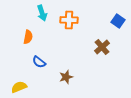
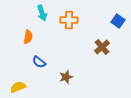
yellow semicircle: moved 1 px left
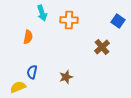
blue semicircle: moved 7 px left, 10 px down; rotated 64 degrees clockwise
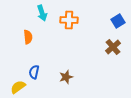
blue square: rotated 24 degrees clockwise
orange semicircle: rotated 16 degrees counterclockwise
brown cross: moved 11 px right
blue semicircle: moved 2 px right
yellow semicircle: rotated 14 degrees counterclockwise
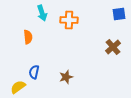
blue square: moved 1 px right, 7 px up; rotated 24 degrees clockwise
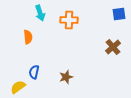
cyan arrow: moved 2 px left
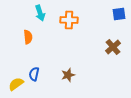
blue semicircle: moved 2 px down
brown star: moved 2 px right, 2 px up
yellow semicircle: moved 2 px left, 3 px up
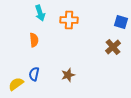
blue square: moved 2 px right, 8 px down; rotated 24 degrees clockwise
orange semicircle: moved 6 px right, 3 px down
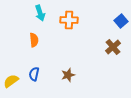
blue square: moved 1 px up; rotated 32 degrees clockwise
yellow semicircle: moved 5 px left, 3 px up
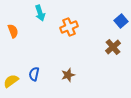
orange cross: moved 7 px down; rotated 24 degrees counterclockwise
orange semicircle: moved 21 px left, 9 px up; rotated 16 degrees counterclockwise
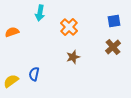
cyan arrow: rotated 28 degrees clockwise
blue square: moved 7 px left; rotated 32 degrees clockwise
orange cross: rotated 24 degrees counterclockwise
orange semicircle: moved 1 px left, 1 px down; rotated 88 degrees counterclockwise
brown star: moved 5 px right, 18 px up
